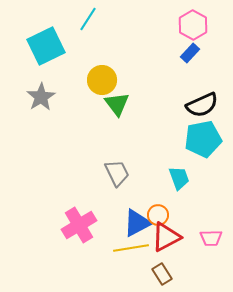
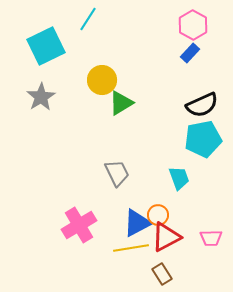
green triangle: moved 4 px right, 1 px up; rotated 36 degrees clockwise
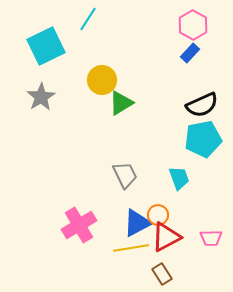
gray trapezoid: moved 8 px right, 2 px down
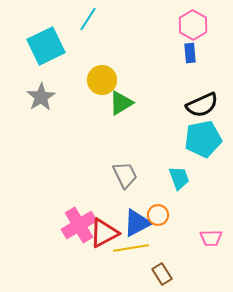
blue rectangle: rotated 48 degrees counterclockwise
red triangle: moved 62 px left, 4 px up
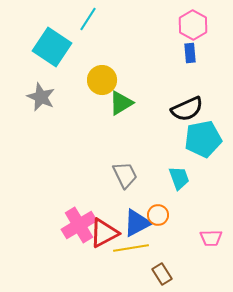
cyan square: moved 6 px right, 1 px down; rotated 30 degrees counterclockwise
gray star: rotated 16 degrees counterclockwise
black semicircle: moved 15 px left, 4 px down
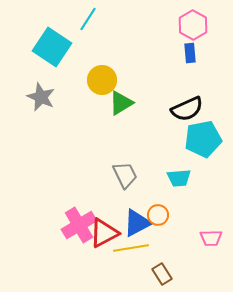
cyan trapezoid: rotated 105 degrees clockwise
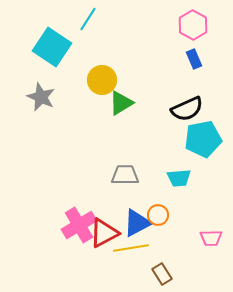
blue rectangle: moved 4 px right, 6 px down; rotated 18 degrees counterclockwise
gray trapezoid: rotated 64 degrees counterclockwise
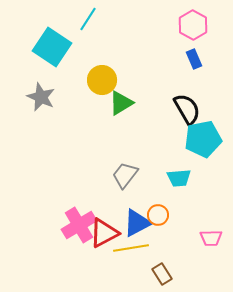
black semicircle: rotated 96 degrees counterclockwise
gray trapezoid: rotated 52 degrees counterclockwise
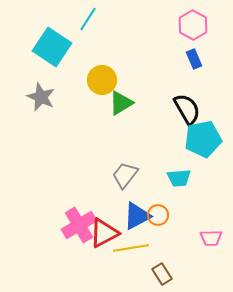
blue triangle: moved 7 px up
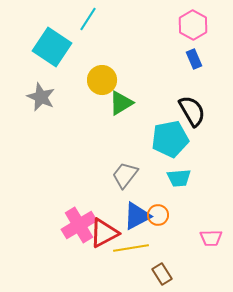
black semicircle: moved 5 px right, 2 px down
cyan pentagon: moved 33 px left
